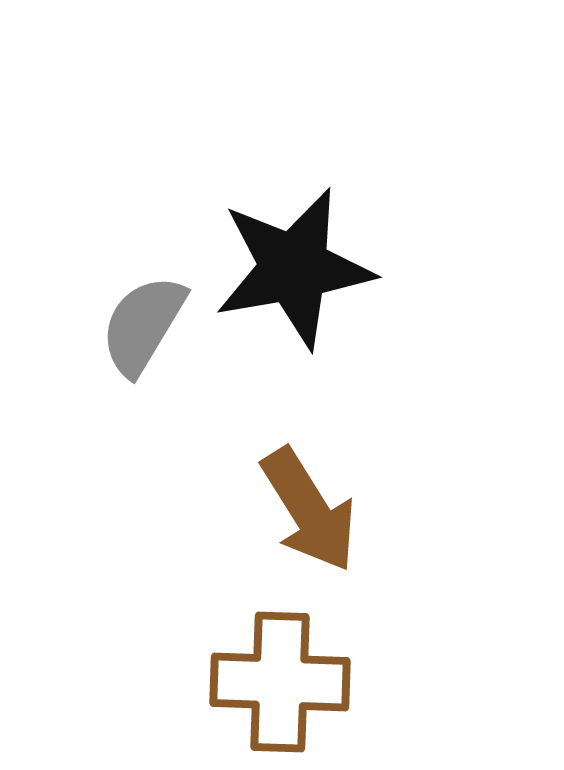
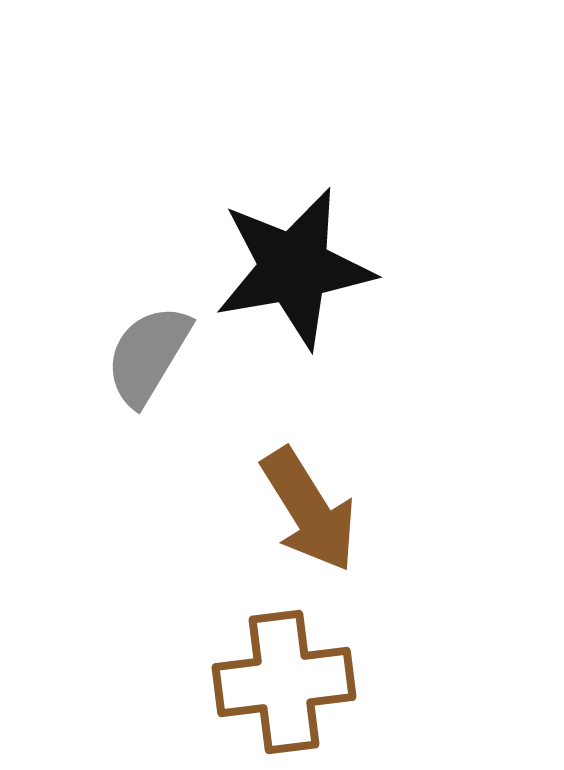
gray semicircle: moved 5 px right, 30 px down
brown cross: moved 4 px right; rotated 9 degrees counterclockwise
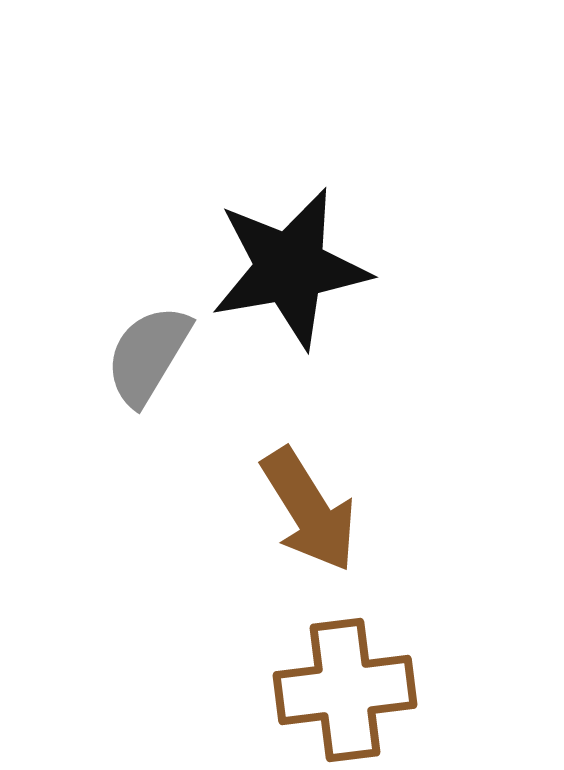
black star: moved 4 px left
brown cross: moved 61 px right, 8 px down
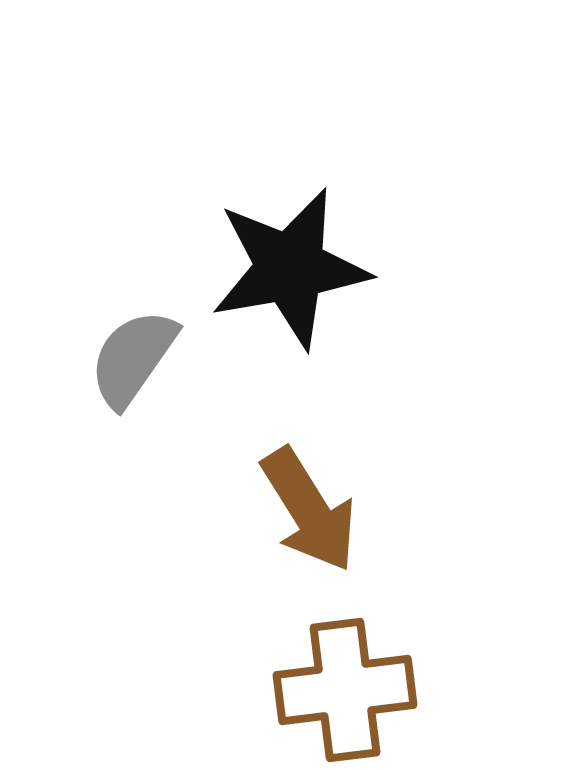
gray semicircle: moved 15 px left, 3 px down; rotated 4 degrees clockwise
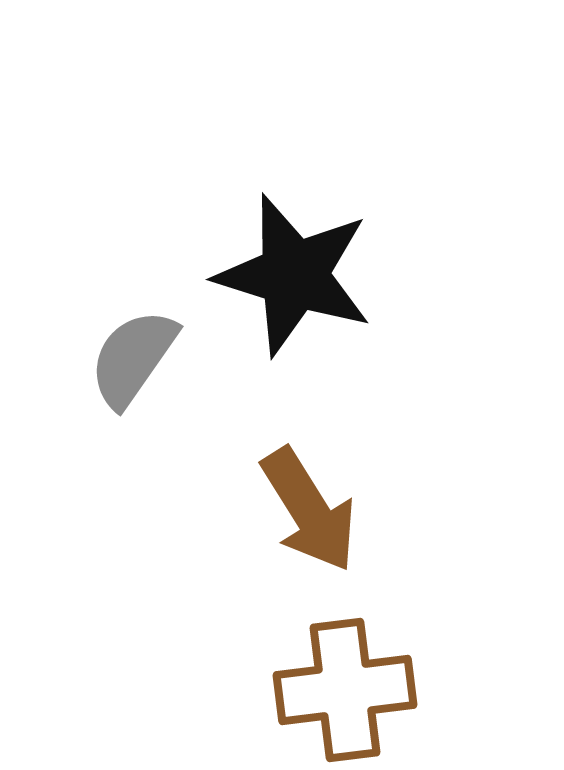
black star: moved 4 px right, 7 px down; rotated 27 degrees clockwise
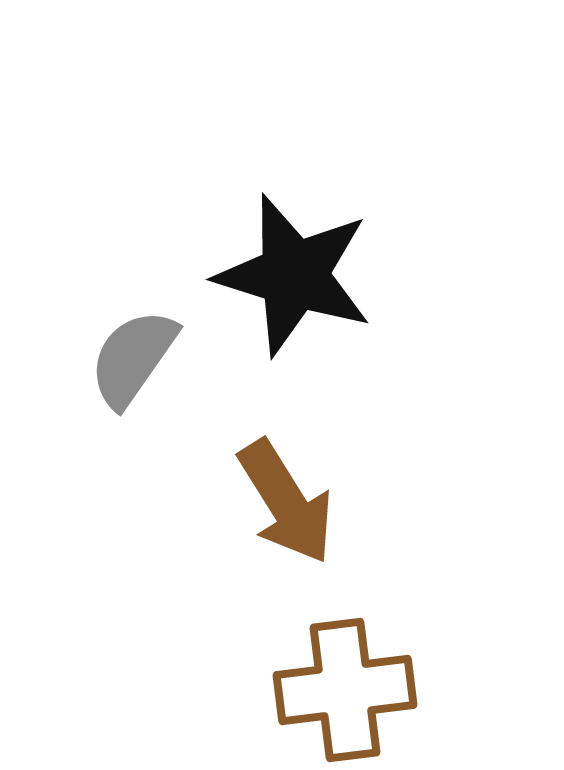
brown arrow: moved 23 px left, 8 px up
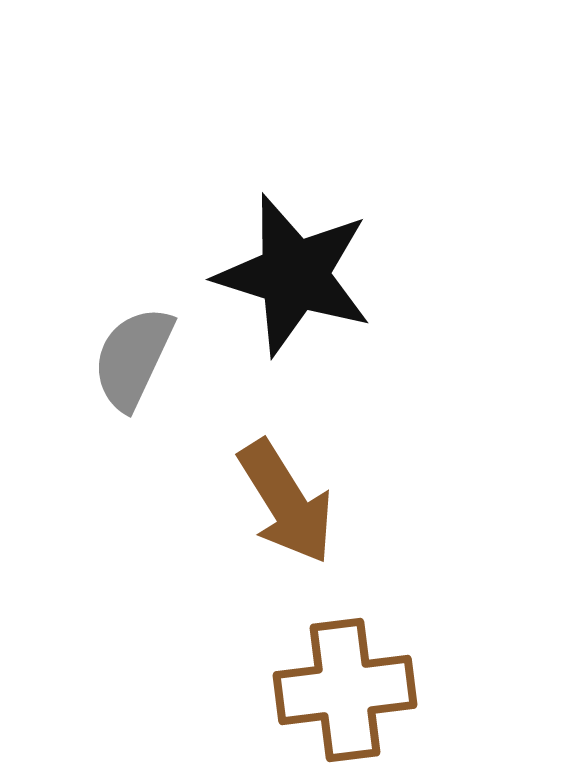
gray semicircle: rotated 10 degrees counterclockwise
